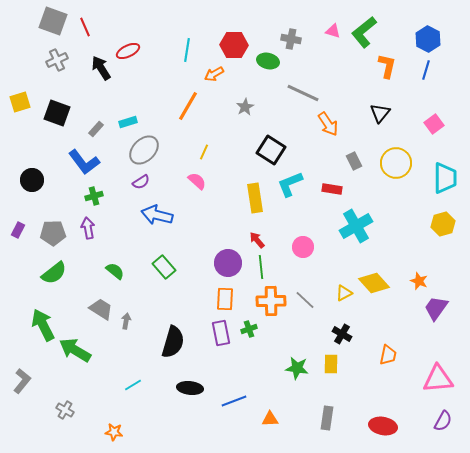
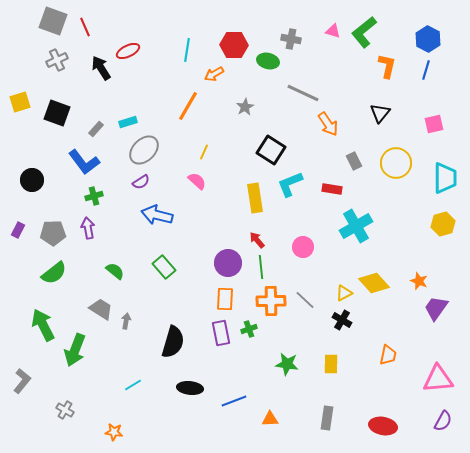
pink square at (434, 124): rotated 24 degrees clockwise
black cross at (342, 334): moved 14 px up
green arrow at (75, 350): rotated 100 degrees counterclockwise
green star at (297, 368): moved 10 px left, 4 px up
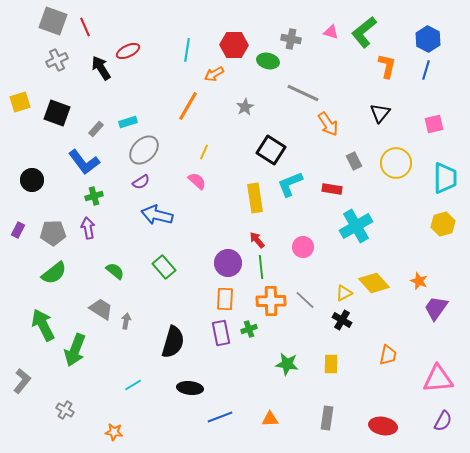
pink triangle at (333, 31): moved 2 px left, 1 px down
blue line at (234, 401): moved 14 px left, 16 px down
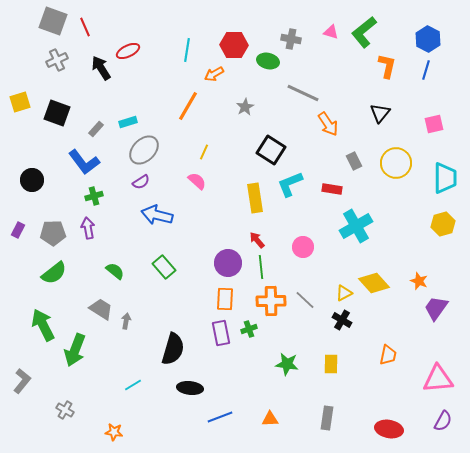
black semicircle at (173, 342): moved 7 px down
red ellipse at (383, 426): moved 6 px right, 3 px down
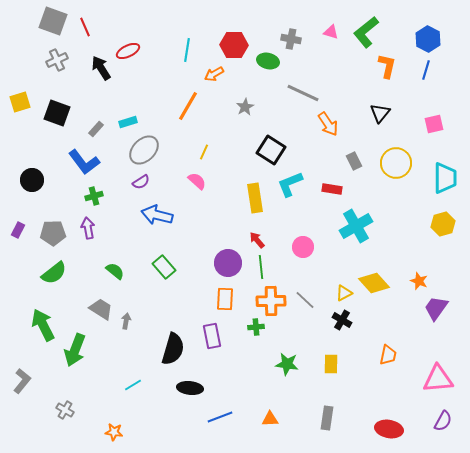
green L-shape at (364, 32): moved 2 px right
green cross at (249, 329): moved 7 px right, 2 px up; rotated 14 degrees clockwise
purple rectangle at (221, 333): moved 9 px left, 3 px down
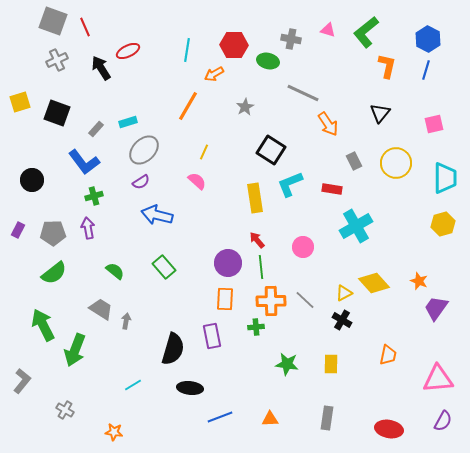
pink triangle at (331, 32): moved 3 px left, 2 px up
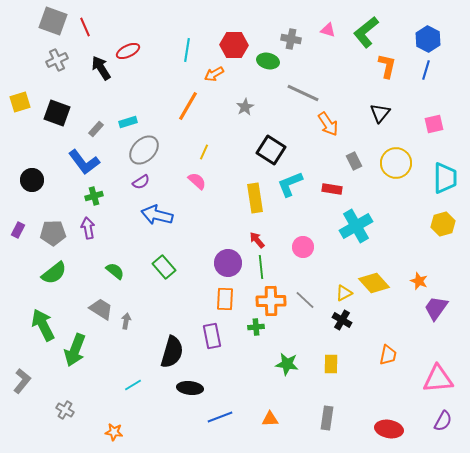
black semicircle at (173, 349): moved 1 px left, 3 px down
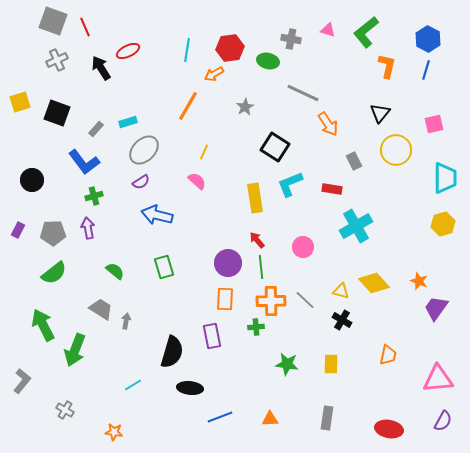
red hexagon at (234, 45): moved 4 px left, 3 px down; rotated 8 degrees counterclockwise
black square at (271, 150): moved 4 px right, 3 px up
yellow circle at (396, 163): moved 13 px up
green rectangle at (164, 267): rotated 25 degrees clockwise
yellow triangle at (344, 293): moved 3 px left, 2 px up; rotated 42 degrees clockwise
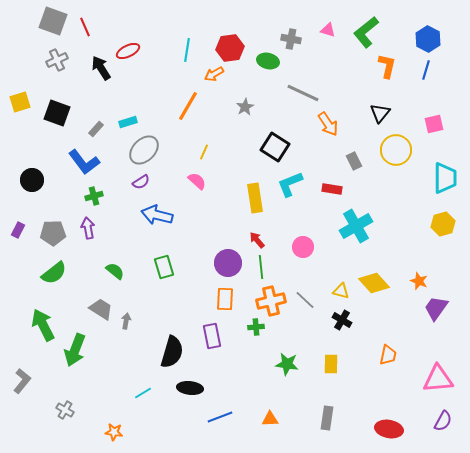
orange cross at (271, 301): rotated 12 degrees counterclockwise
cyan line at (133, 385): moved 10 px right, 8 px down
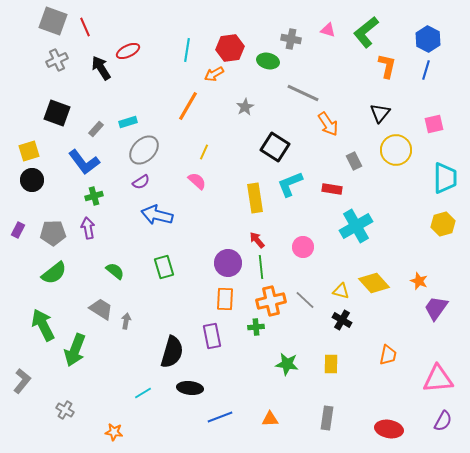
yellow square at (20, 102): moved 9 px right, 49 px down
